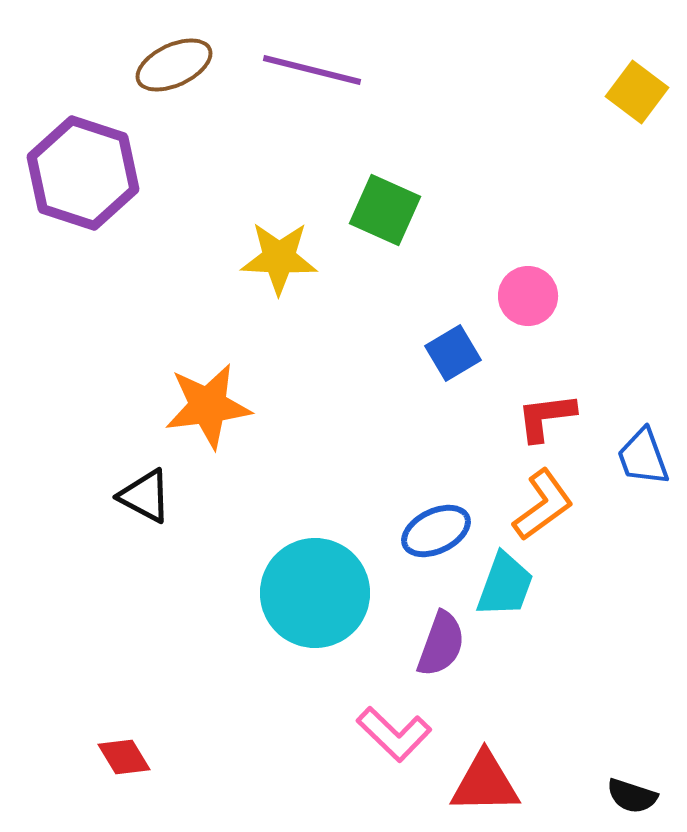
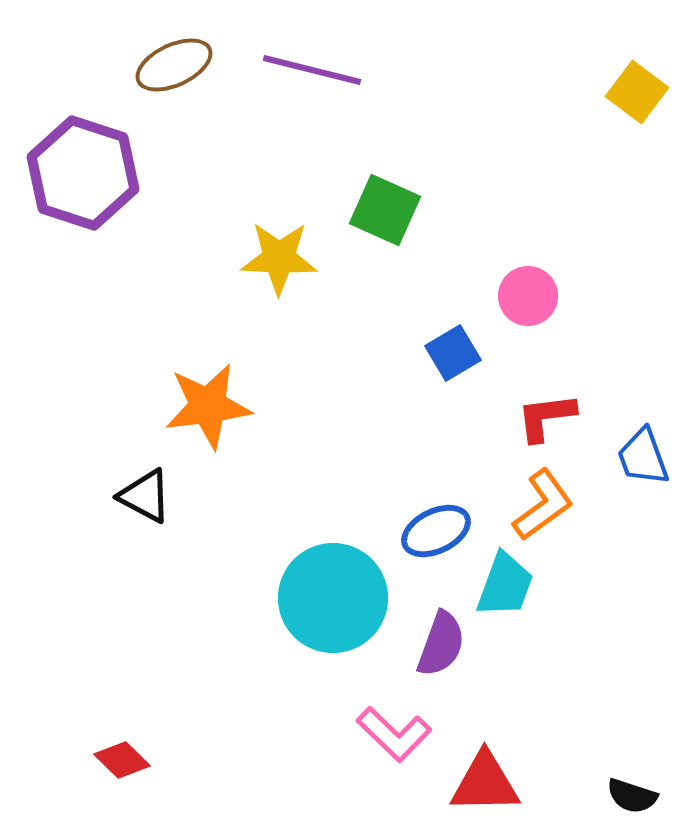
cyan circle: moved 18 px right, 5 px down
red diamond: moved 2 px left, 3 px down; rotated 14 degrees counterclockwise
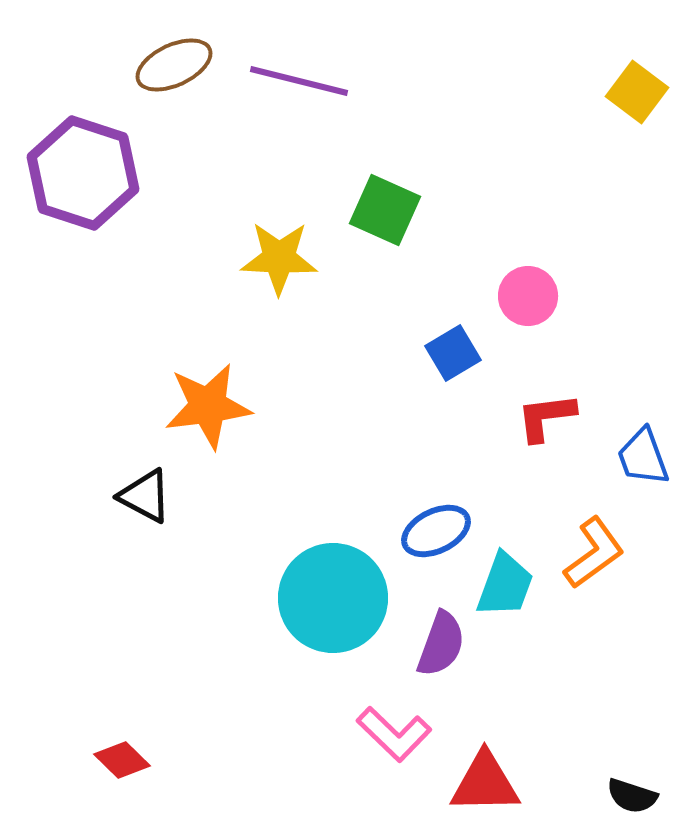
purple line: moved 13 px left, 11 px down
orange L-shape: moved 51 px right, 48 px down
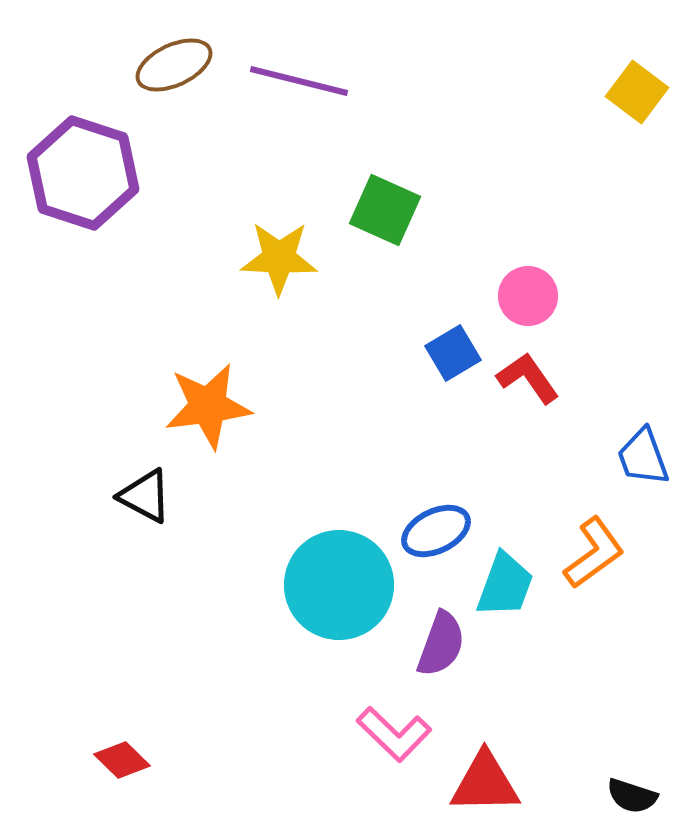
red L-shape: moved 18 px left, 39 px up; rotated 62 degrees clockwise
cyan circle: moved 6 px right, 13 px up
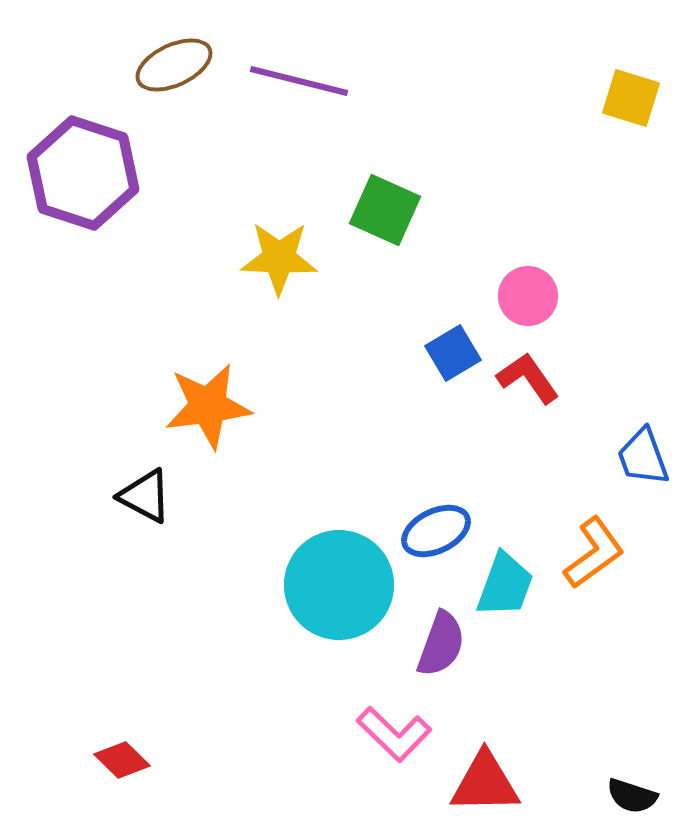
yellow square: moved 6 px left, 6 px down; rotated 20 degrees counterclockwise
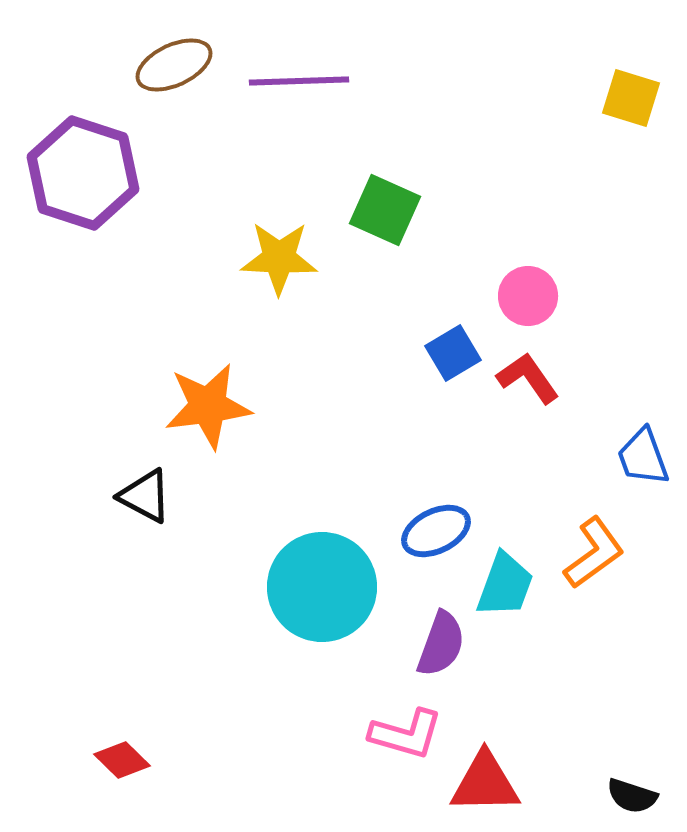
purple line: rotated 16 degrees counterclockwise
cyan circle: moved 17 px left, 2 px down
pink L-shape: moved 12 px right; rotated 28 degrees counterclockwise
